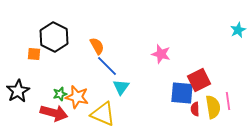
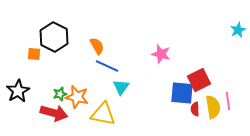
blue line: rotated 20 degrees counterclockwise
yellow triangle: rotated 12 degrees counterclockwise
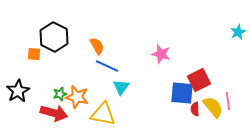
cyan star: moved 2 px down
yellow semicircle: rotated 30 degrees counterclockwise
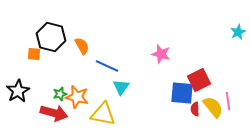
black hexagon: moved 3 px left; rotated 12 degrees counterclockwise
orange semicircle: moved 15 px left
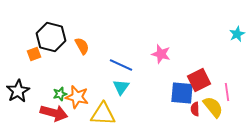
cyan star: moved 1 px left, 2 px down
orange square: rotated 24 degrees counterclockwise
blue line: moved 14 px right, 1 px up
pink line: moved 1 px left, 9 px up
yellow triangle: rotated 8 degrees counterclockwise
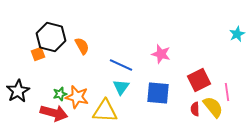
orange square: moved 4 px right
blue square: moved 24 px left
yellow triangle: moved 2 px right, 3 px up
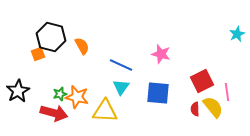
red square: moved 3 px right, 1 px down
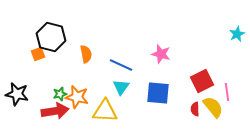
orange semicircle: moved 4 px right, 8 px down; rotated 18 degrees clockwise
black star: moved 1 px left, 3 px down; rotated 30 degrees counterclockwise
red arrow: moved 1 px right, 2 px up; rotated 24 degrees counterclockwise
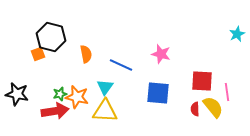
red square: rotated 30 degrees clockwise
cyan triangle: moved 16 px left
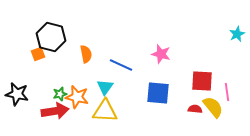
red semicircle: rotated 96 degrees clockwise
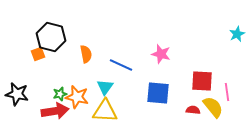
red semicircle: moved 2 px left, 1 px down
